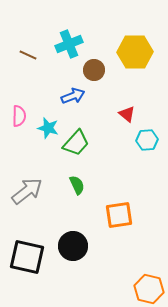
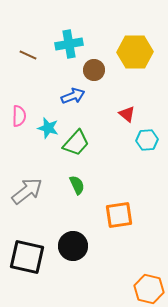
cyan cross: rotated 12 degrees clockwise
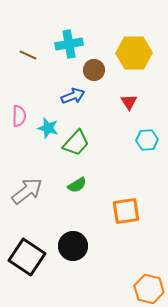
yellow hexagon: moved 1 px left, 1 px down
red triangle: moved 2 px right, 12 px up; rotated 18 degrees clockwise
green semicircle: rotated 84 degrees clockwise
orange square: moved 7 px right, 4 px up
black square: rotated 21 degrees clockwise
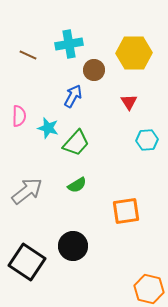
blue arrow: rotated 40 degrees counterclockwise
black square: moved 5 px down
